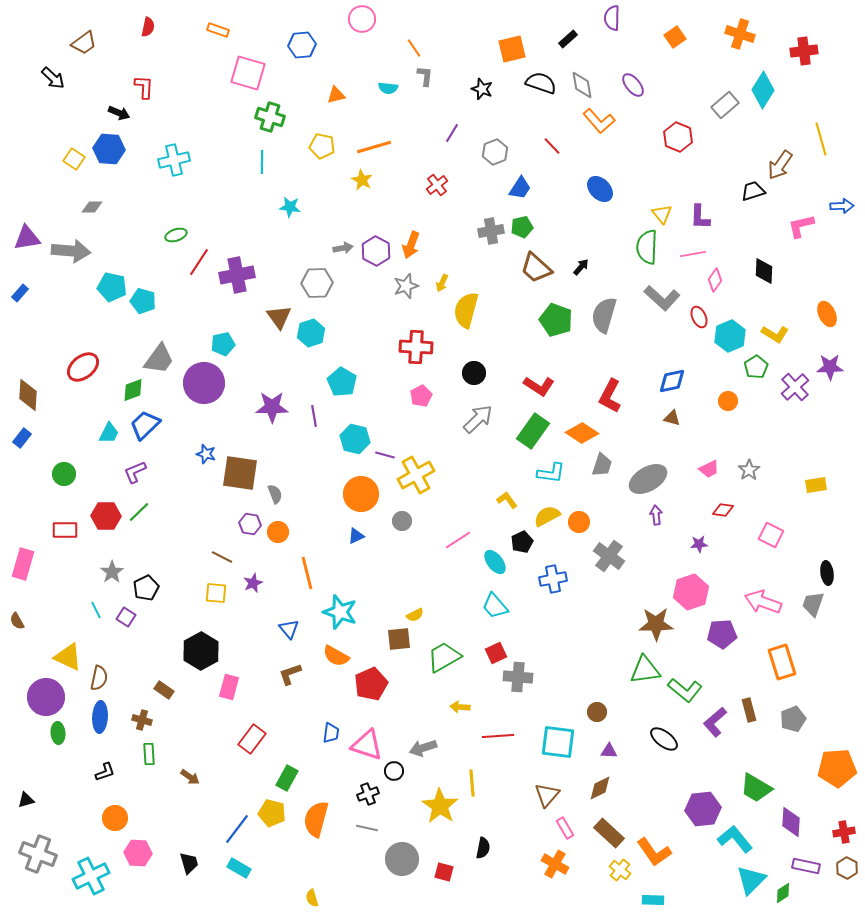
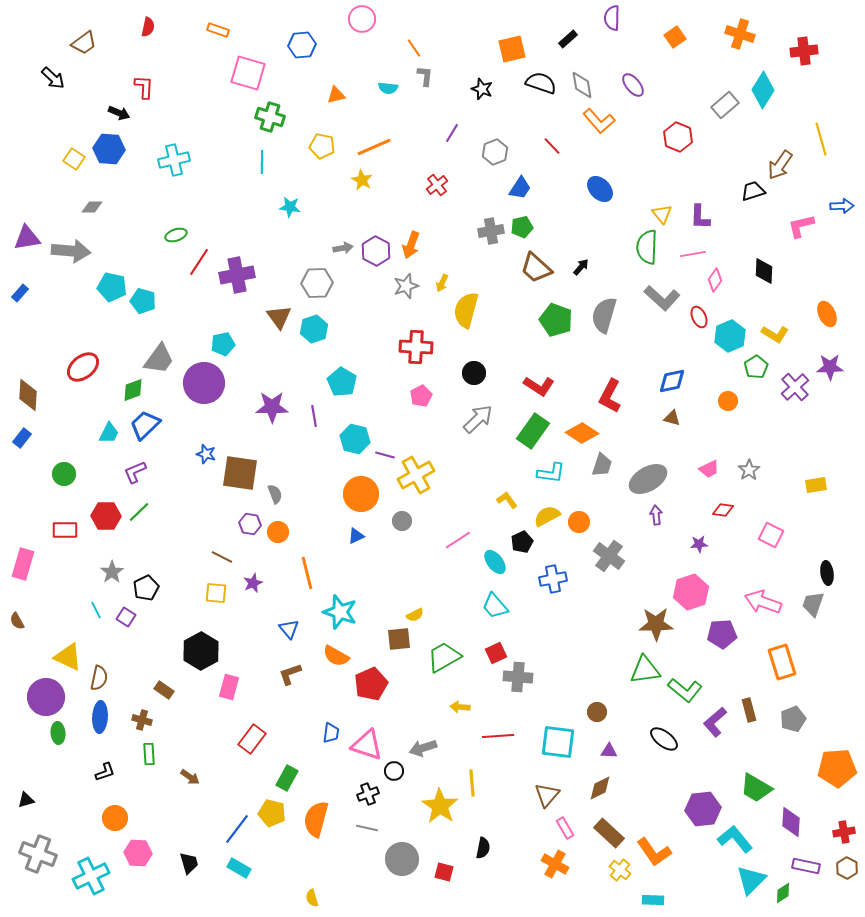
orange line at (374, 147): rotated 8 degrees counterclockwise
cyan hexagon at (311, 333): moved 3 px right, 4 px up
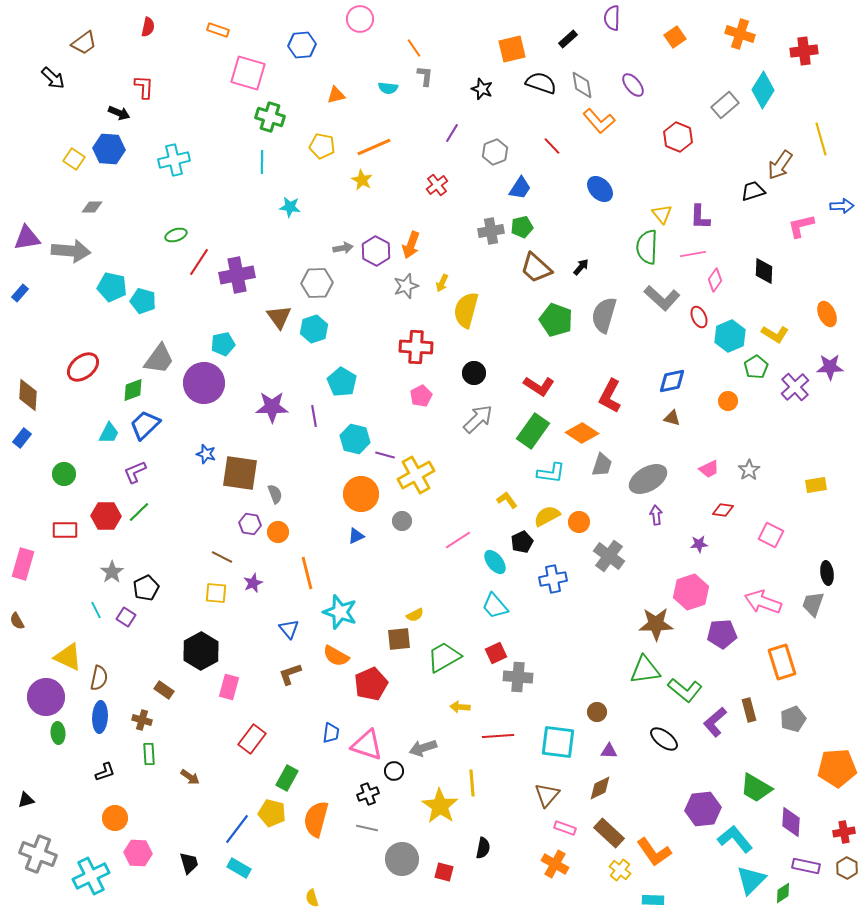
pink circle at (362, 19): moved 2 px left
pink rectangle at (565, 828): rotated 40 degrees counterclockwise
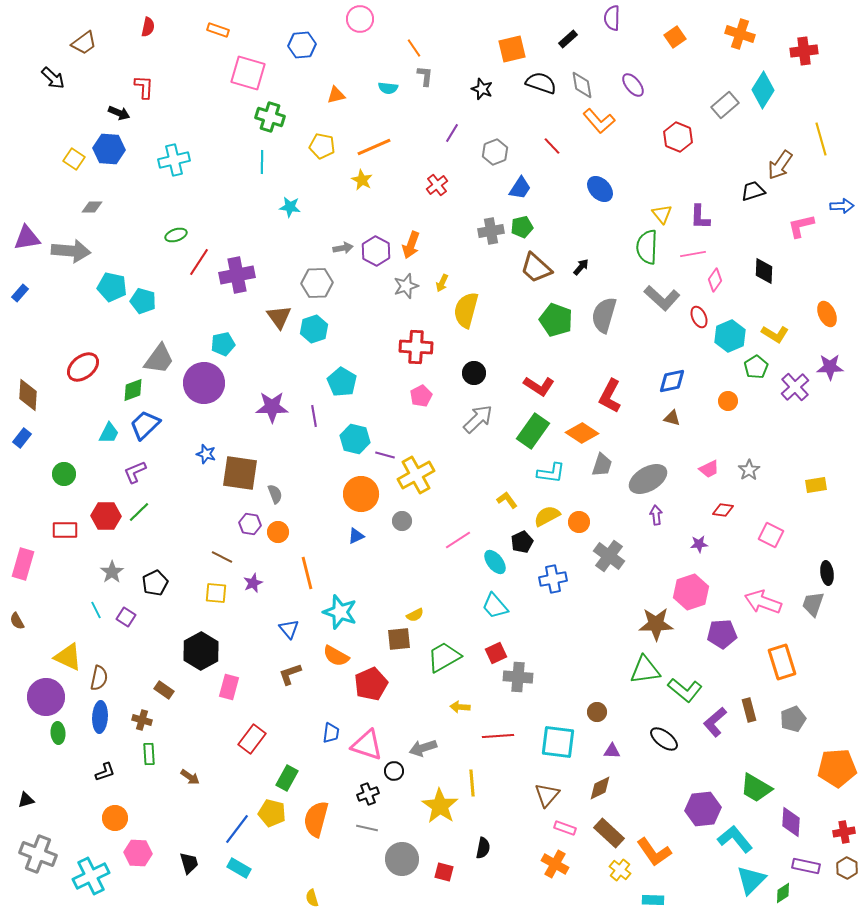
black pentagon at (146, 588): moved 9 px right, 5 px up
purple triangle at (609, 751): moved 3 px right
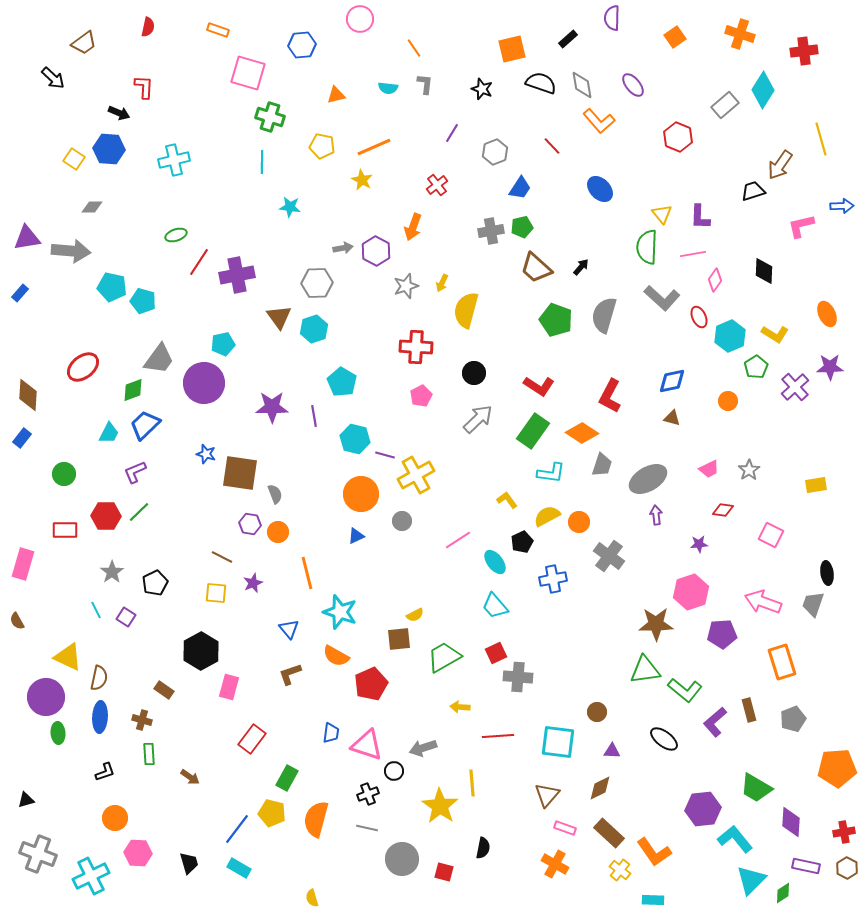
gray L-shape at (425, 76): moved 8 px down
orange arrow at (411, 245): moved 2 px right, 18 px up
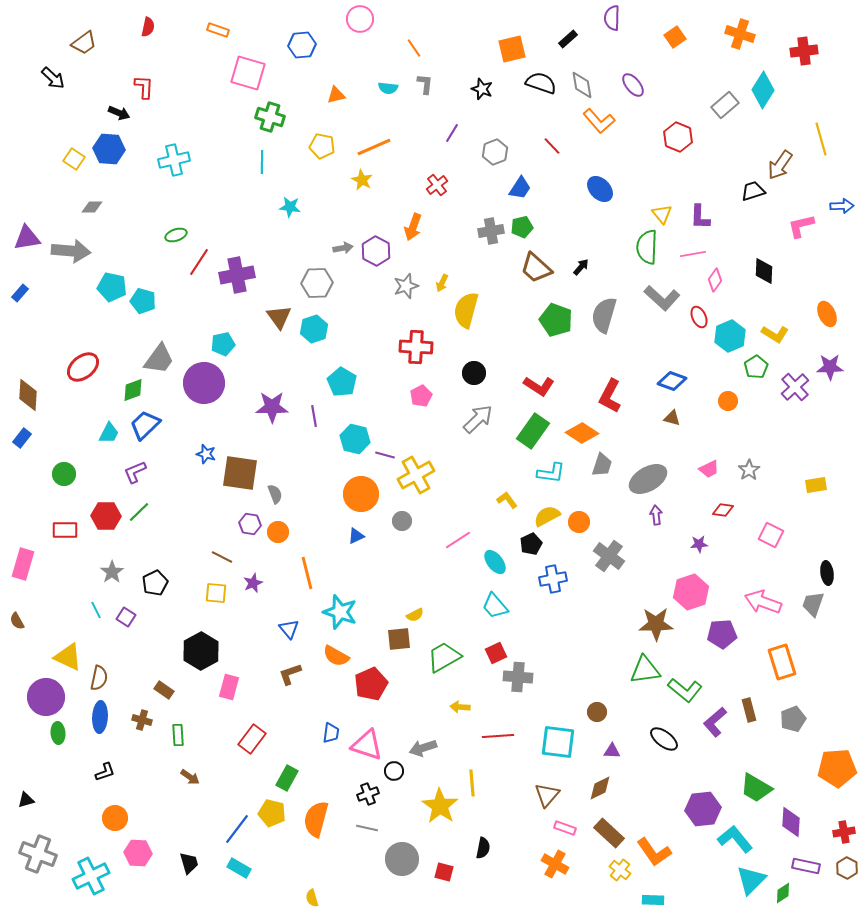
blue diamond at (672, 381): rotated 32 degrees clockwise
black pentagon at (522, 542): moved 9 px right, 2 px down
green rectangle at (149, 754): moved 29 px right, 19 px up
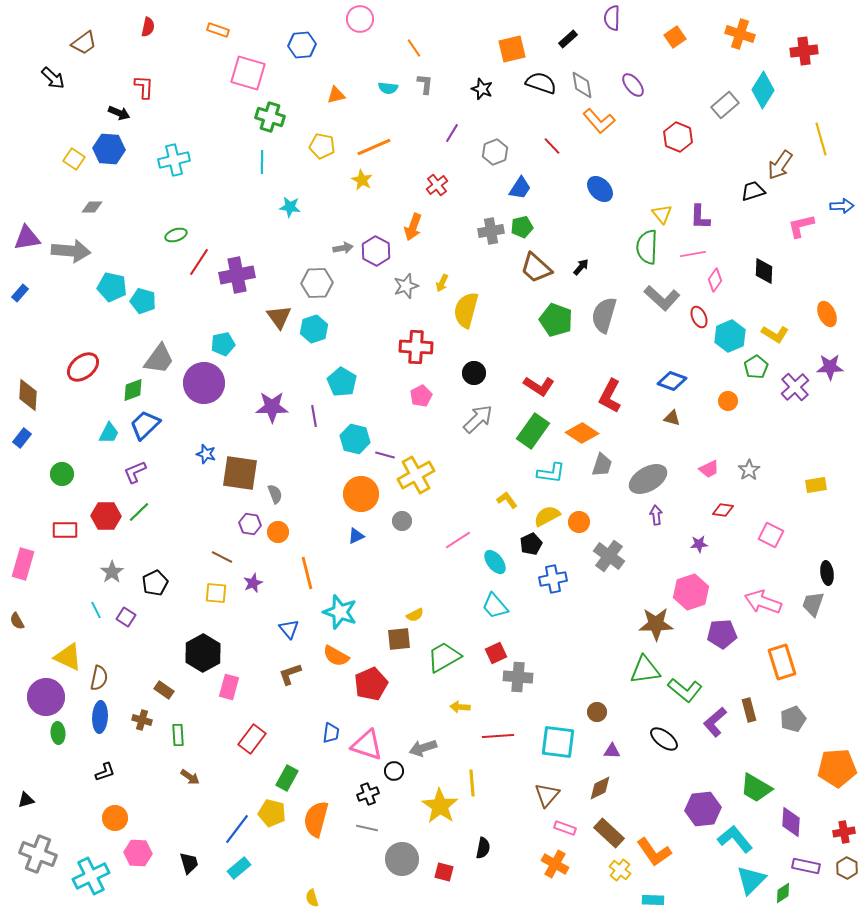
green circle at (64, 474): moved 2 px left
black hexagon at (201, 651): moved 2 px right, 2 px down
cyan rectangle at (239, 868): rotated 70 degrees counterclockwise
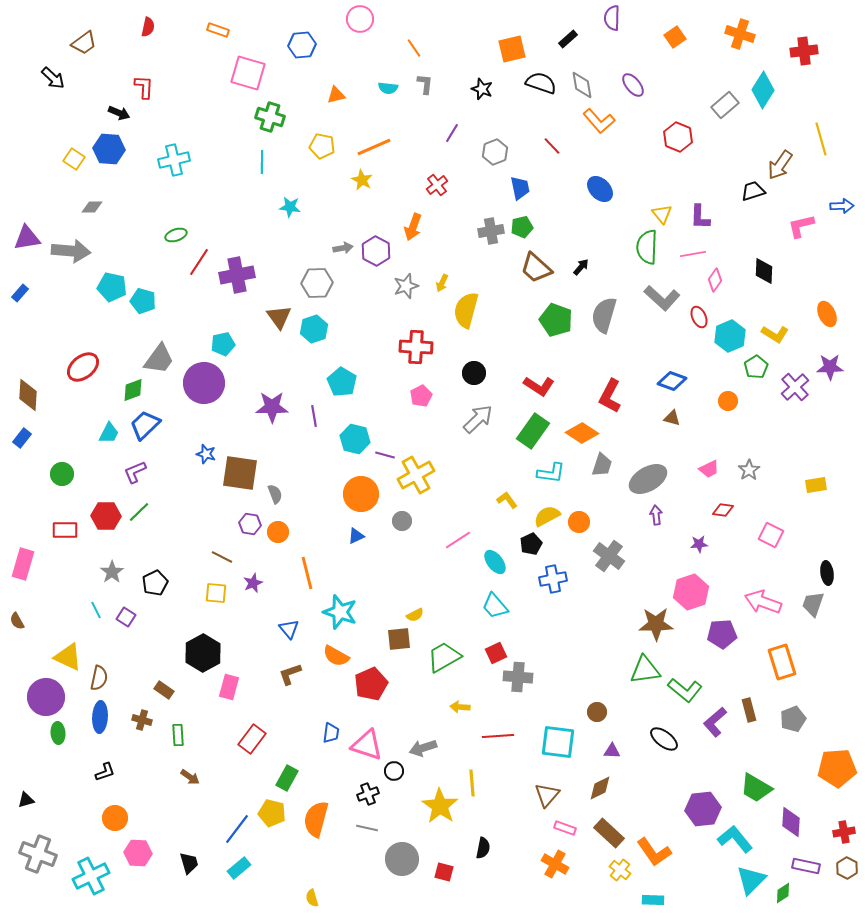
blue trapezoid at (520, 188): rotated 45 degrees counterclockwise
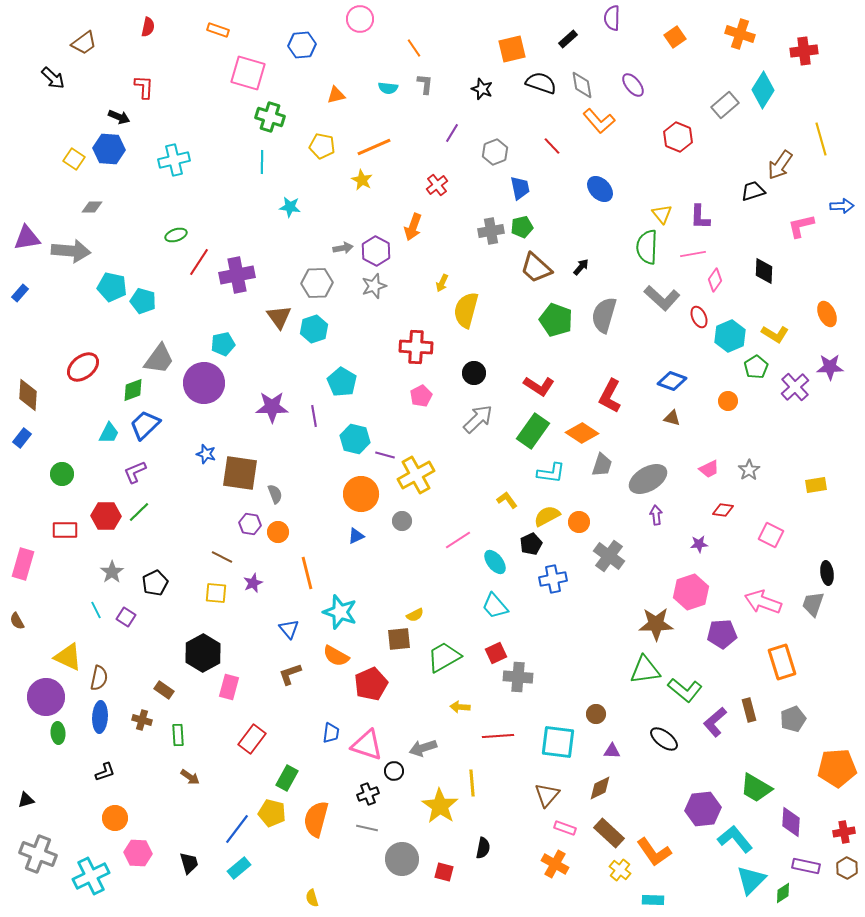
black arrow at (119, 113): moved 4 px down
gray star at (406, 286): moved 32 px left
brown circle at (597, 712): moved 1 px left, 2 px down
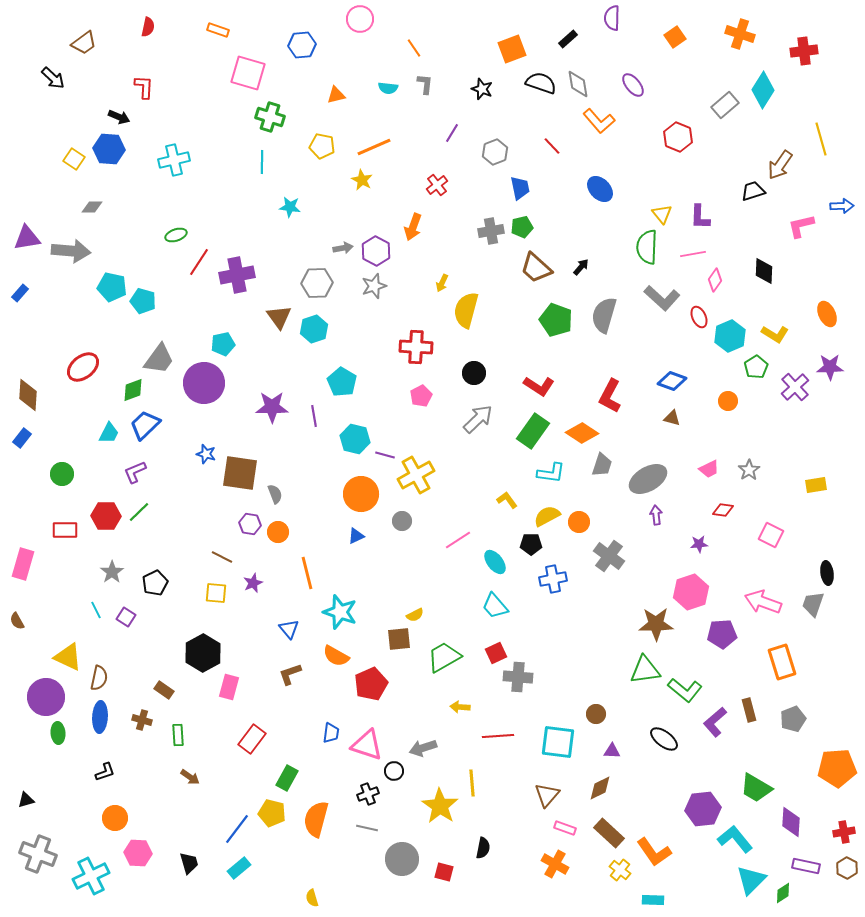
orange square at (512, 49): rotated 8 degrees counterclockwise
gray diamond at (582, 85): moved 4 px left, 1 px up
black pentagon at (531, 544): rotated 25 degrees clockwise
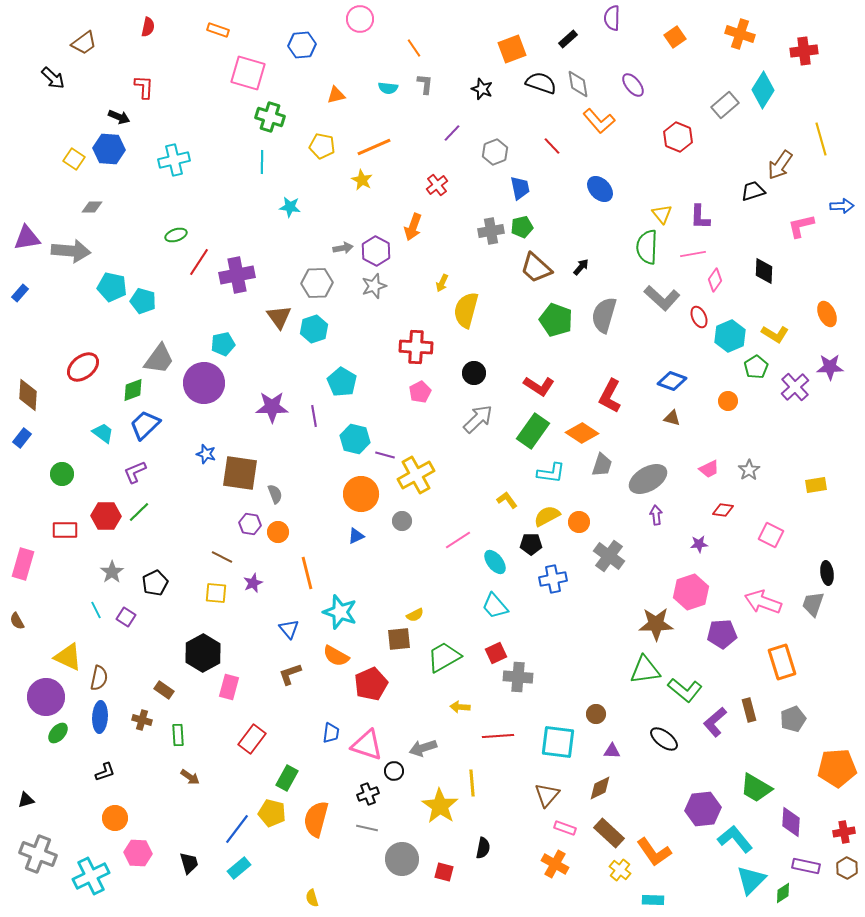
purple line at (452, 133): rotated 12 degrees clockwise
pink pentagon at (421, 396): moved 1 px left, 4 px up
cyan trapezoid at (109, 433): moved 6 px left; rotated 80 degrees counterclockwise
green ellipse at (58, 733): rotated 45 degrees clockwise
